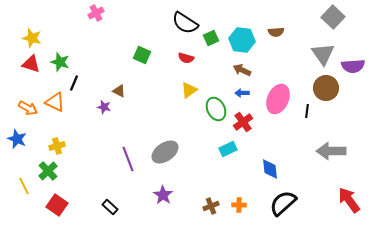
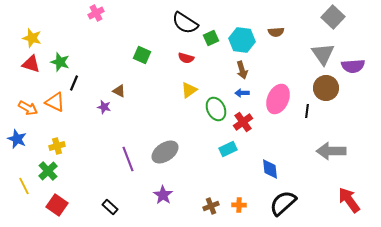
brown arrow at (242, 70): rotated 132 degrees counterclockwise
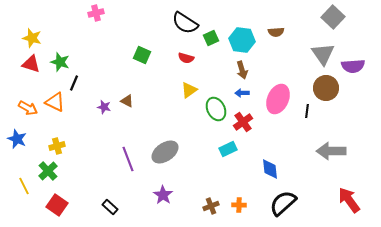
pink cross at (96, 13): rotated 14 degrees clockwise
brown triangle at (119, 91): moved 8 px right, 10 px down
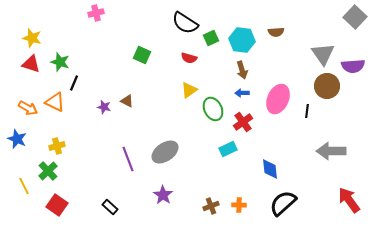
gray square at (333, 17): moved 22 px right
red semicircle at (186, 58): moved 3 px right
brown circle at (326, 88): moved 1 px right, 2 px up
green ellipse at (216, 109): moved 3 px left
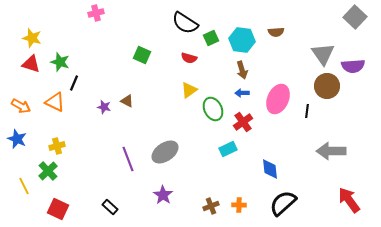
orange arrow at (28, 108): moved 7 px left, 2 px up
red square at (57, 205): moved 1 px right, 4 px down; rotated 10 degrees counterclockwise
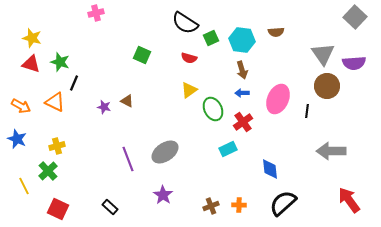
purple semicircle at (353, 66): moved 1 px right, 3 px up
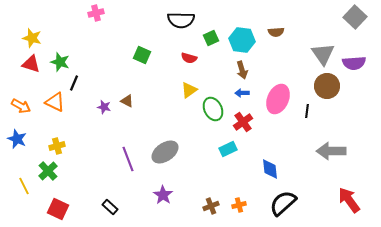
black semicircle at (185, 23): moved 4 px left, 3 px up; rotated 32 degrees counterclockwise
orange cross at (239, 205): rotated 16 degrees counterclockwise
